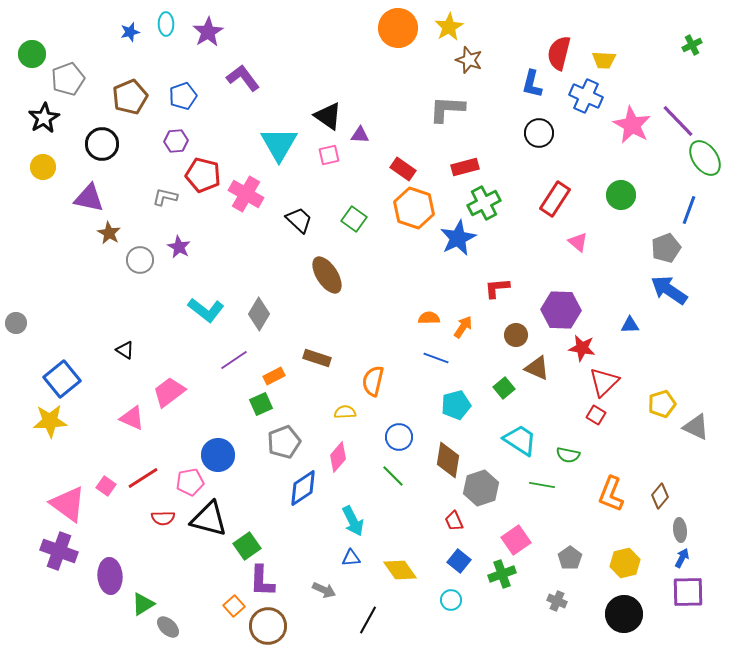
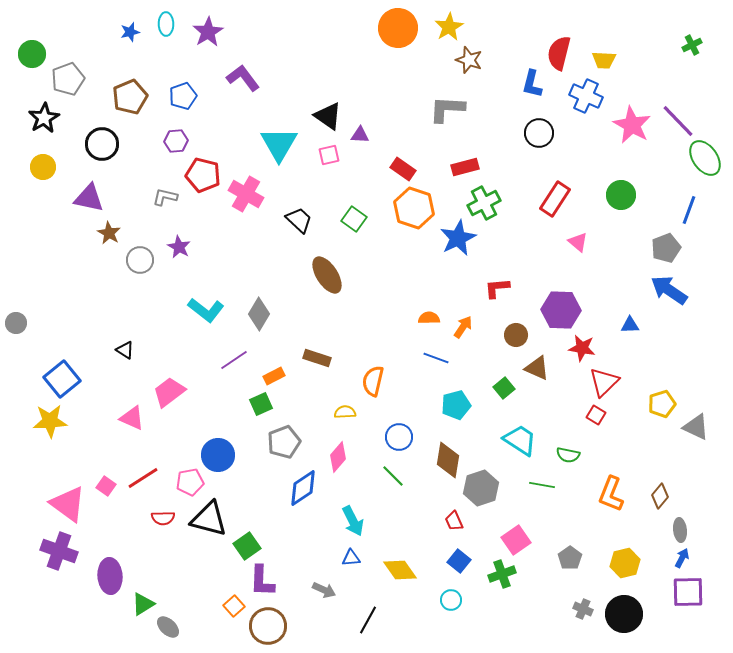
gray cross at (557, 601): moved 26 px right, 8 px down
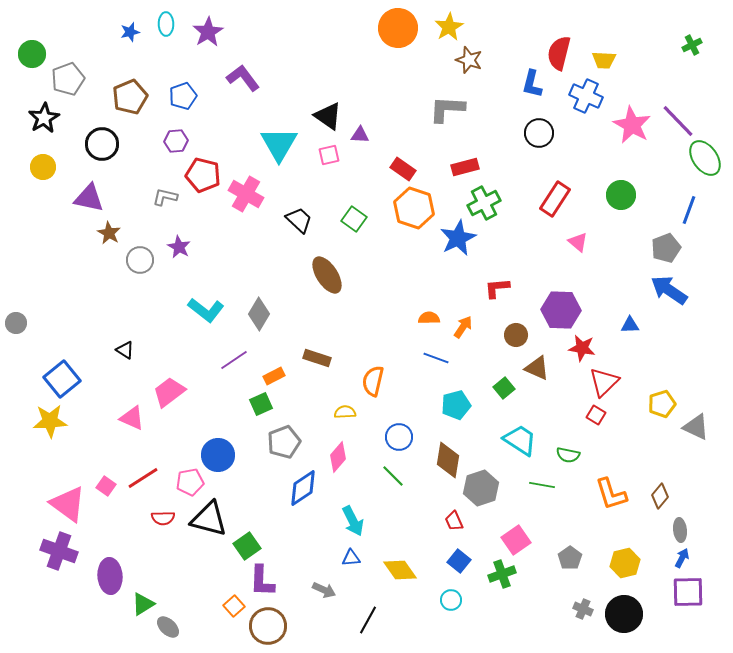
orange L-shape at (611, 494): rotated 39 degrees counterclockwise
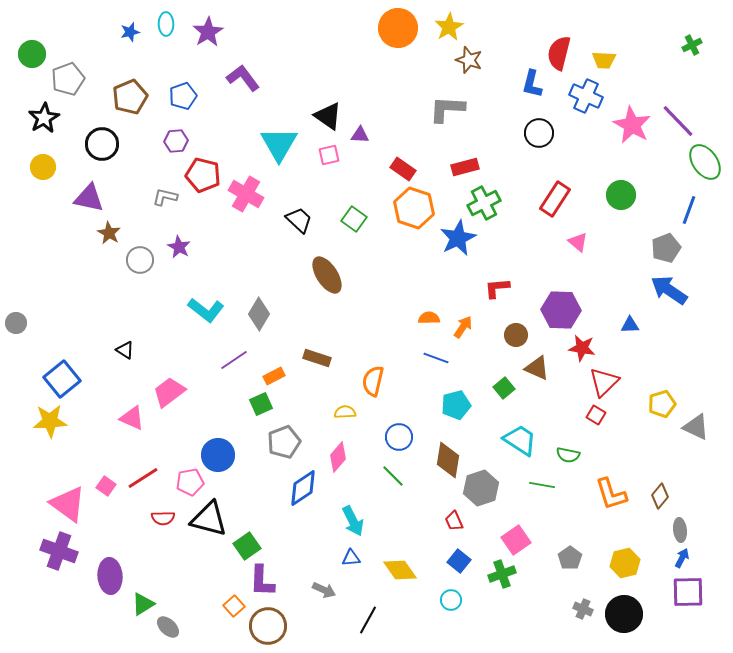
green ellipse at (705, 158): moved 4 px down
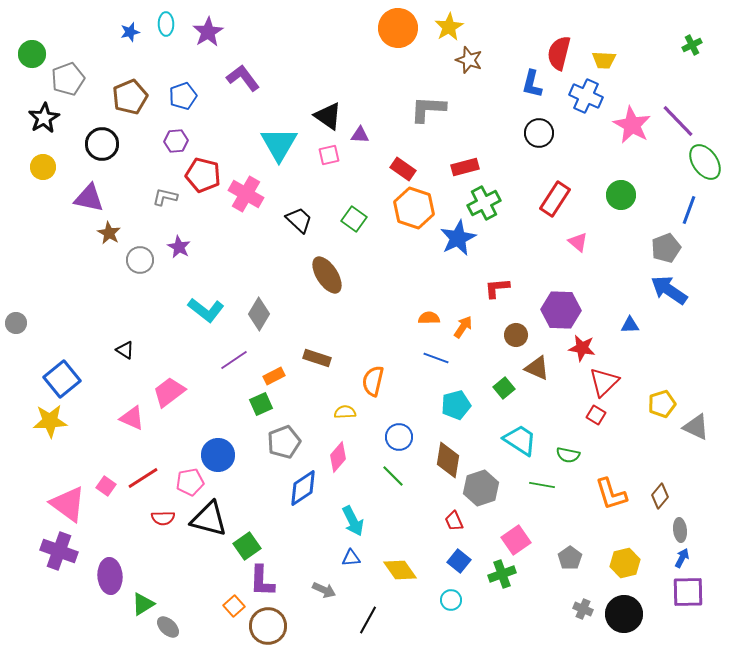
gray L-shape at (447, 109): moved 19 px left
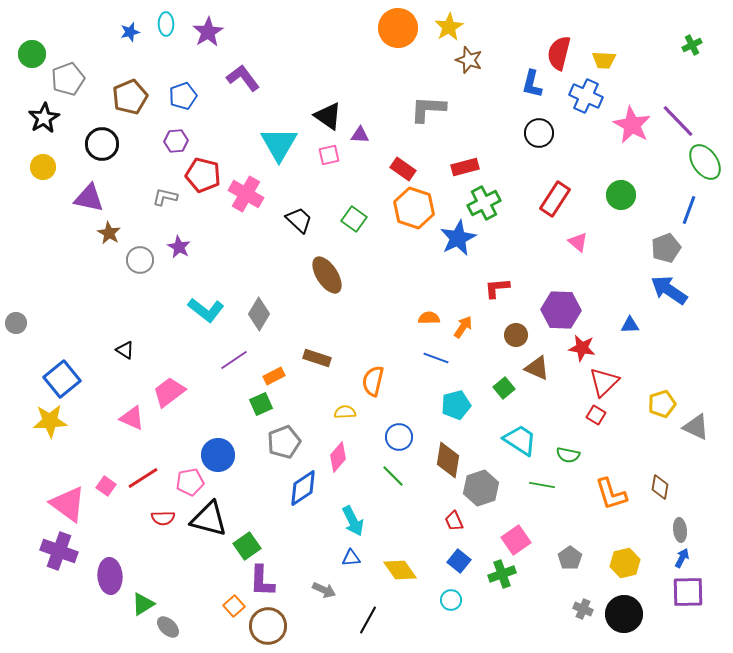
brown diamond at (660, 496): moved 9 px up; rotated 30 degrees counterclockwise
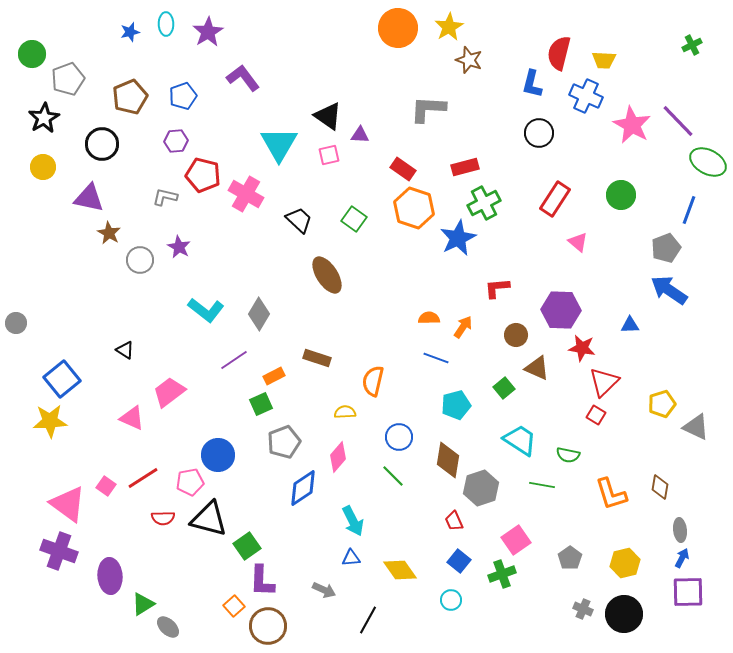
green ellipse at (705, 162): moved 3 px right; rotated 27 degrees counterclockwise
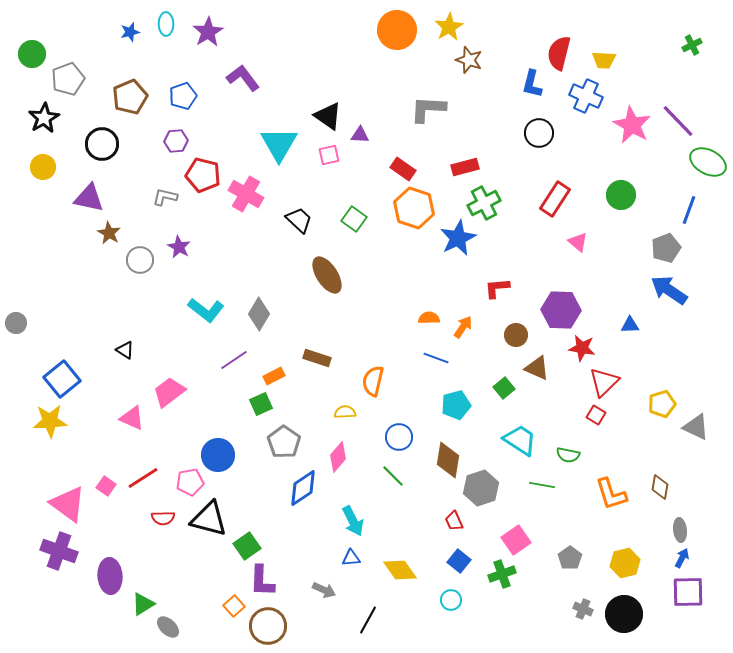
orange circle at (398, 28): moved 1 px left, 2 px down
gray pentagon at (284, 442): rotated 16 degrees counterclockwise
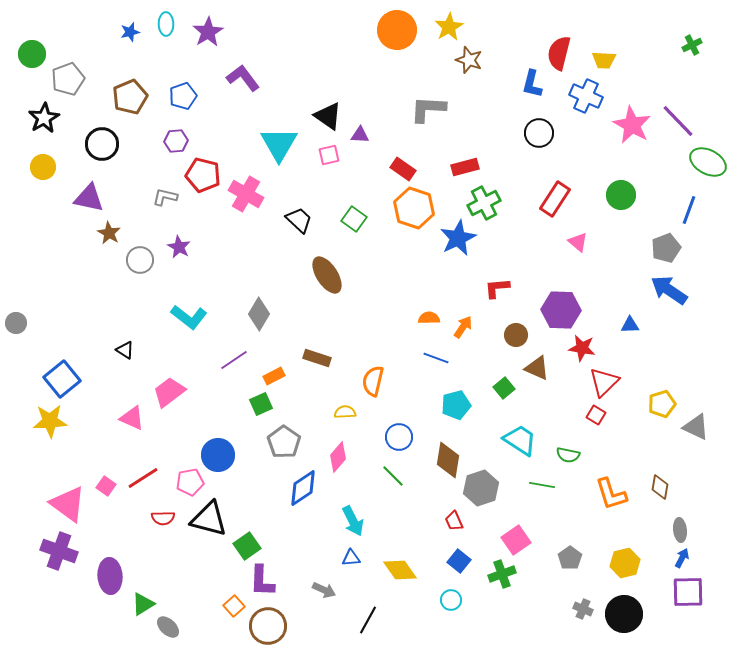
cyan L-shape at (206, 310): moved 17 px left, 7 px down
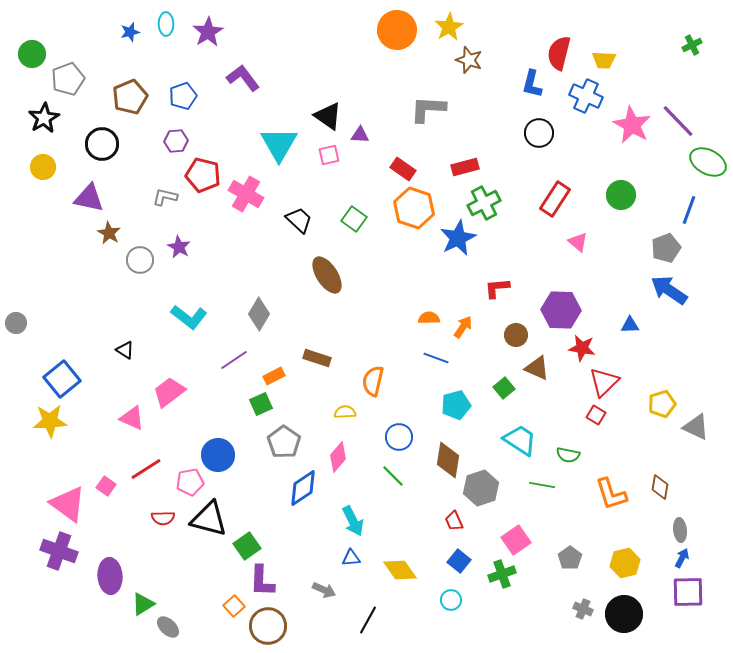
red line at (143, 478): moved 3 px right, 9 px up
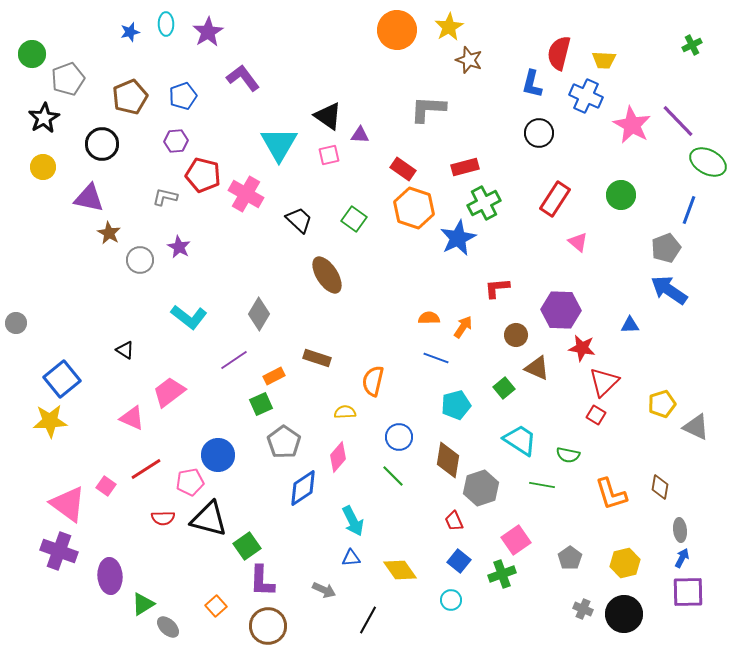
orange square at (234, 606): moved 18 px left
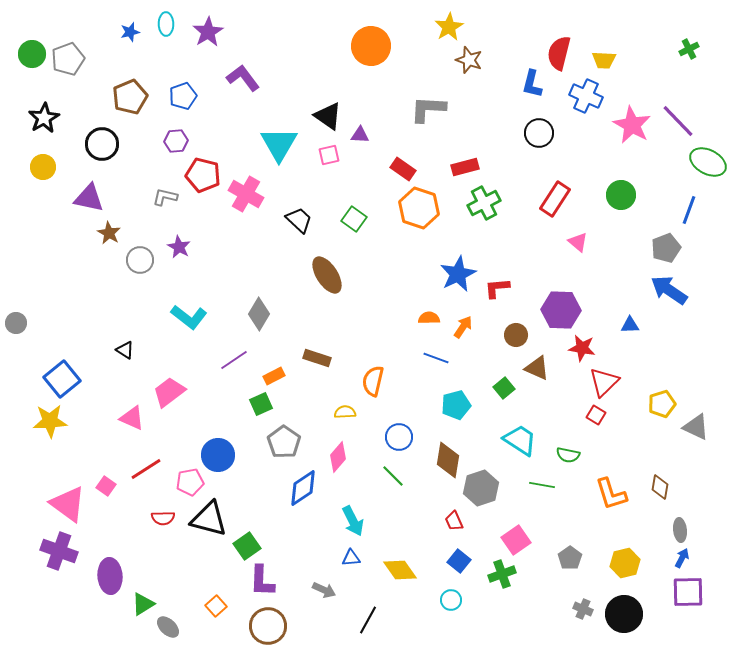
orange circle at (397, 30): moved 26 px left, 16 px down
green cross at (692, 45): moved 3 px left, 4 px down
gray pentagon at (68, 79): moved 20 px up
orange hexagon at (414, 208): moved 5 px right
blue star at (458, 238): moved 36 px down
